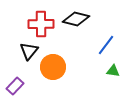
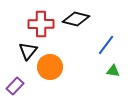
black triangle: moved 1 px left
orange circle: moved 3 px left
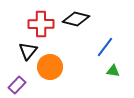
blue line: moved 1 px left, 2 px down
purple rectangle: moved 2 px right, 1 px up
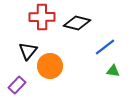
black diamond: moved 1 px right, 4 px down
red cross: moved 1 px right, 7 px up
blue line: rotated 15 degrees clockwise
orange circle: moved 1 px up
